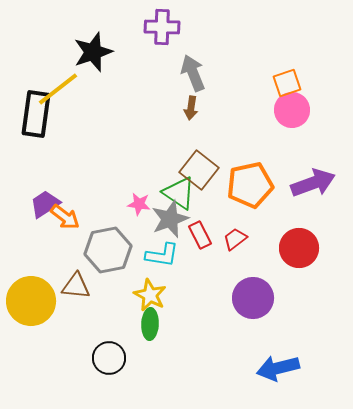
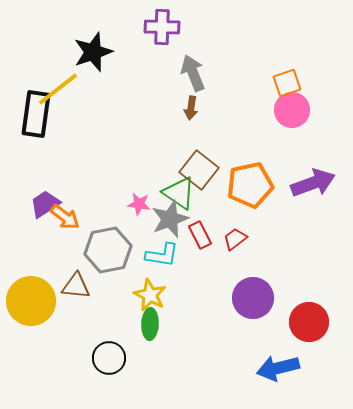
red circle: moved 10 px right, 74 px down
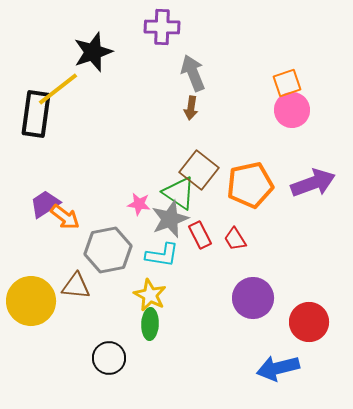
red trapezoid: rotated 85 degrees counterclockwise
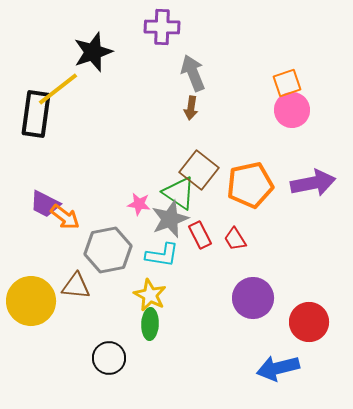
purple arrow: rotated 9 degrees clockwise
purple trapezoid: rotated 120 degrees counterclockwise
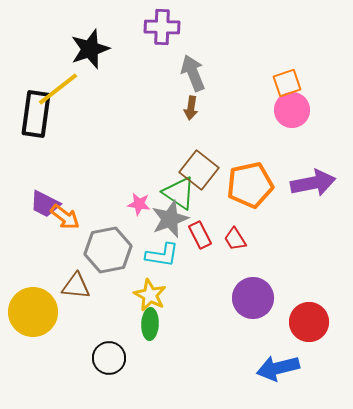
black star: moved 3 px left, 3 px up
yellow circle: moved 2 px right, 11 px down
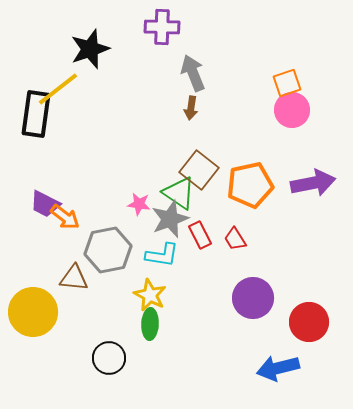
brown triangle: moved 2 px left, 8 px up
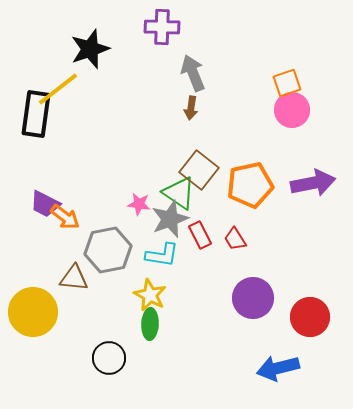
red circle: moved 1 px right, 5 px up
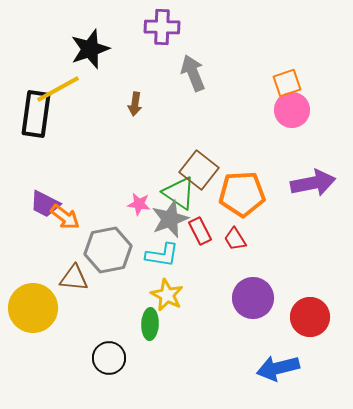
yellow line: rotated 9 degrees clockwise
brown arrow: moved 56 px left, 4 px up
orange pentagon: moved 8 px left, 9 px down; rotated 9 degrees clockwise
red rectangle: moved 4 px up
yellow star: moved 17 px right
yellow circle: moved 4 px up
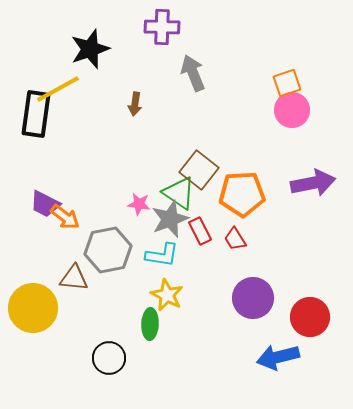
blue arrow: moved 11 px up
